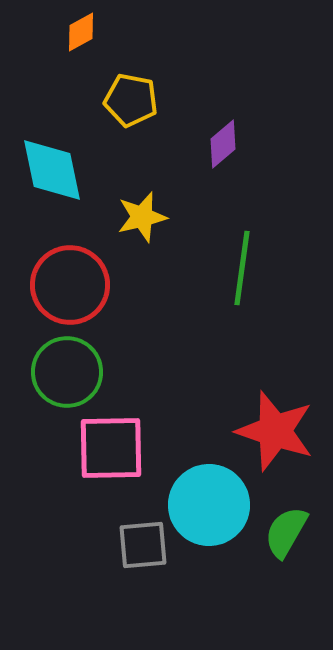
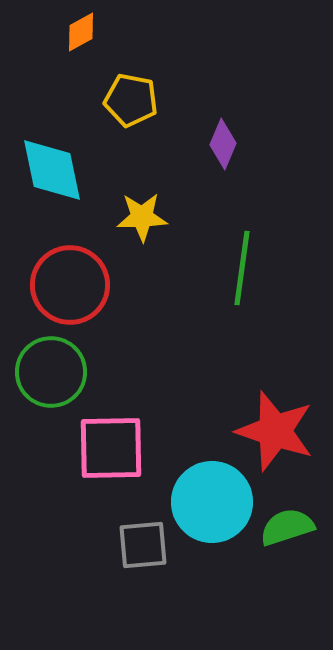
purple diamond: rotated 27 degrees counterclockwise
yellow star: rotated 12 degrees clockwise
green circle: moved 16 px left
cyan circle: moved 3 px right, 3 px up
green semicircle: moved 1 px right, 5 px up; rotated 42 degrees clockwise
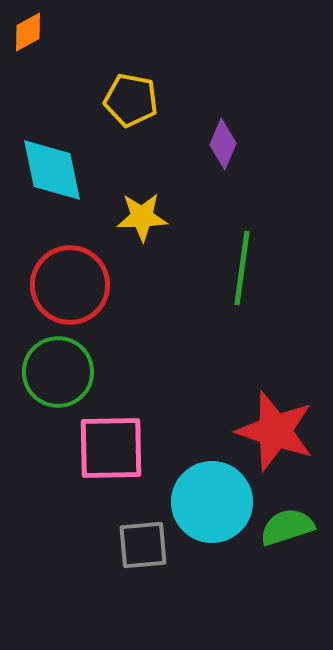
orange diamond: moved 53 px left
green circle: moved 7 px right
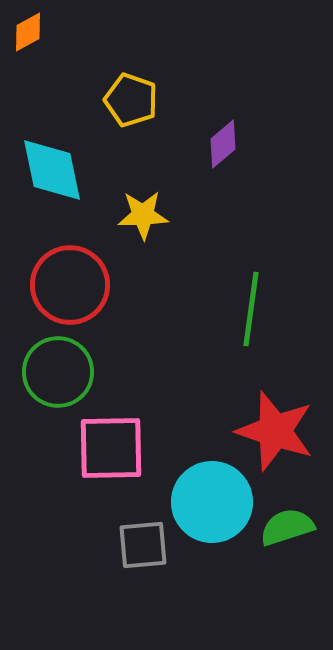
yellow pentagon: rotated 8 degrees clockwise
purple diamond: rotated 27 degrees clockwise
yellow star: moved 1 px right, 2 px up
green line: moved 9 px right, 41 px down
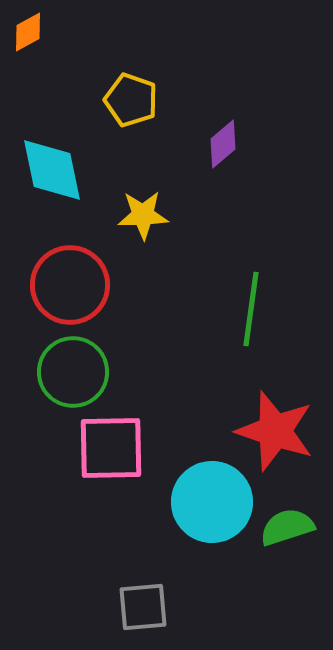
green circle: moved 15 px right
gray square: moved 62 px down
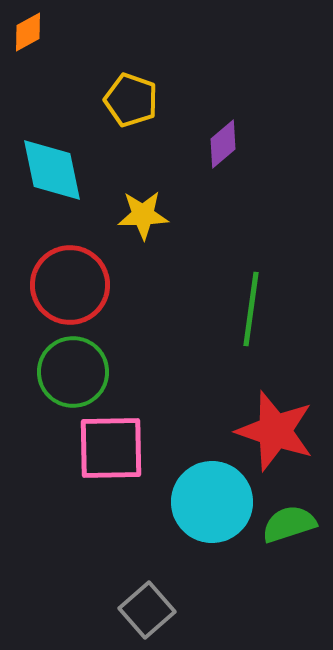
green semicircle: moved 2 px right, 3 px up
gray square: moved 4 px right, 3 px down; rotated 36 degrees counterclockwise
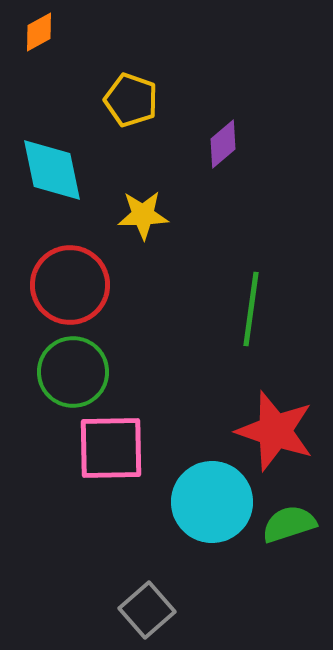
orange diamond: moved 11 px right
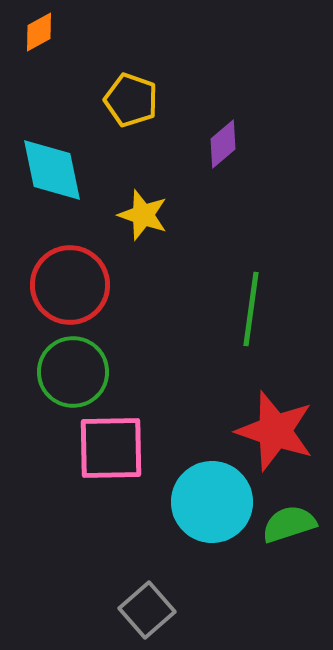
yellow star: rotated 21 degrees clockwise
